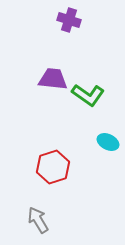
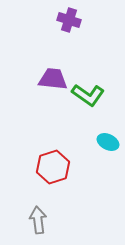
gray arrow: rotated 24 degrees clockwise
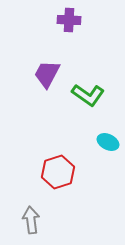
purple cross: rotated 15 degrees counterclockwise
purple trapezoid: moved 6 px left, 5 px up; rotated 68 degrees counterclockwise
red hexagon: moved 5 px right, 5 px down
gray arrow: moved 7 px left
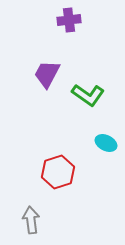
purple cross: rotated 10 degrees counterclockwise
cyan ellipse: moved 2 px left, 1 px down
